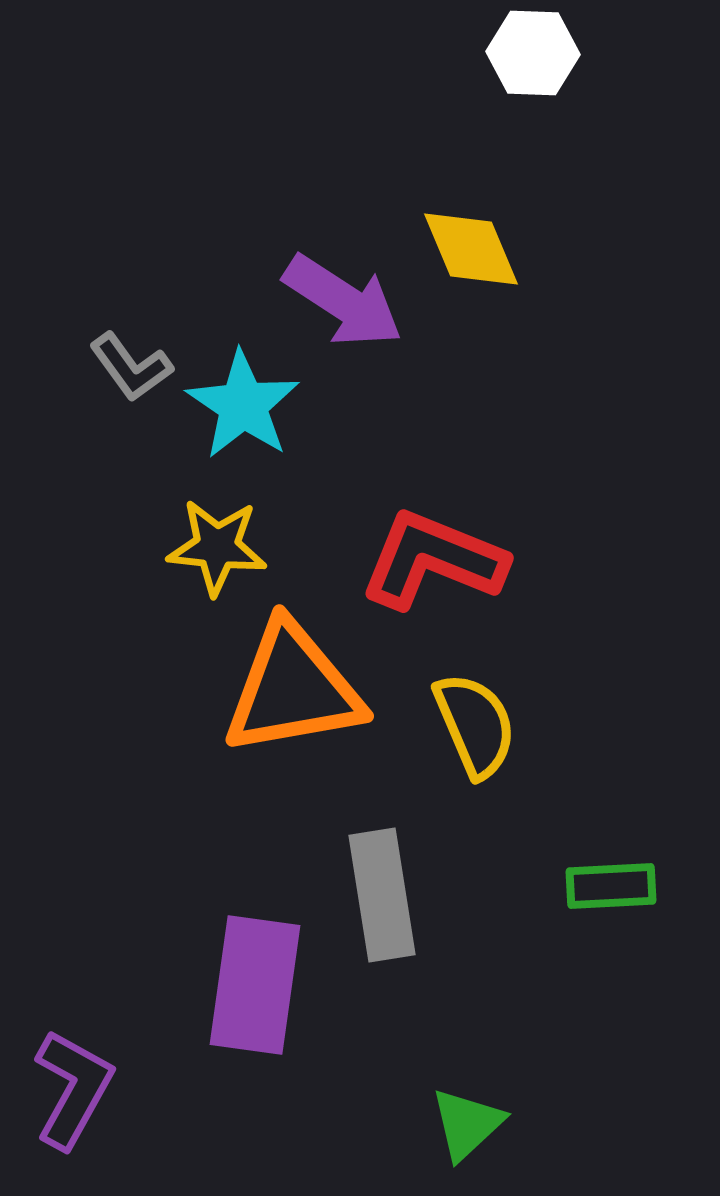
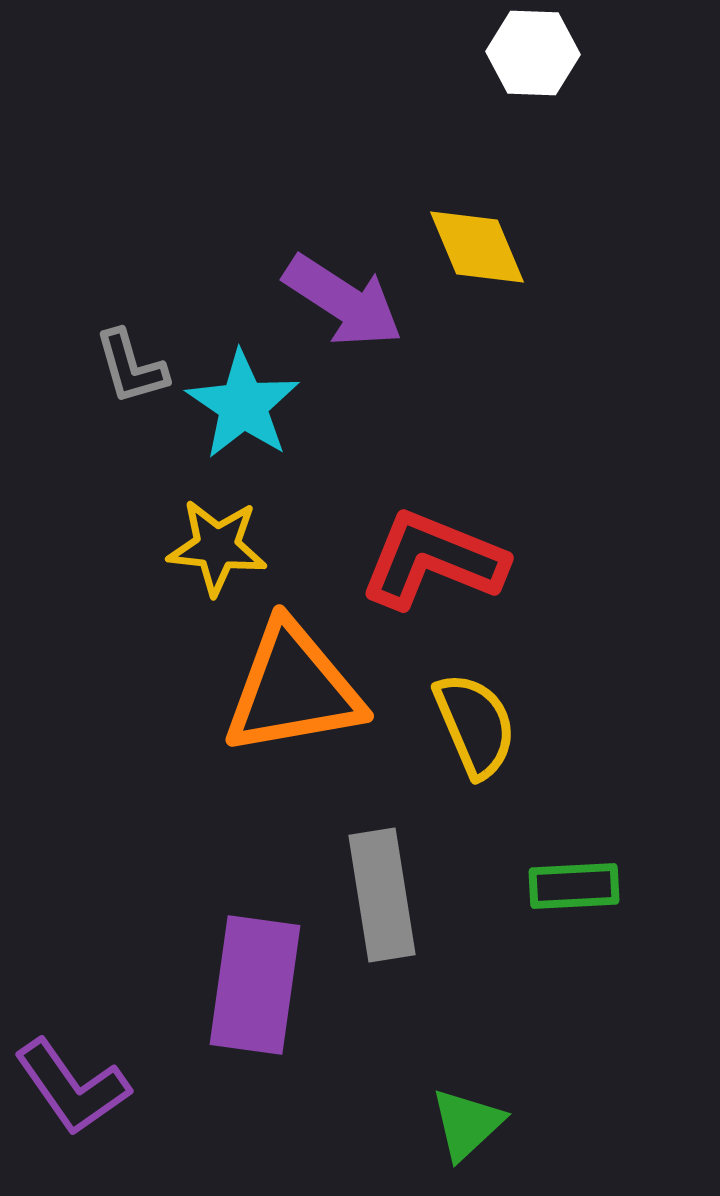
yellow diamond: moved 6 px right, 2 px up
gray L-shape: rotated 20 degrees clockwise
green rectangle: moved 37 px left
purple L-shape: moved 1 px left, 2 px up; rotated 116 degrees clockwise
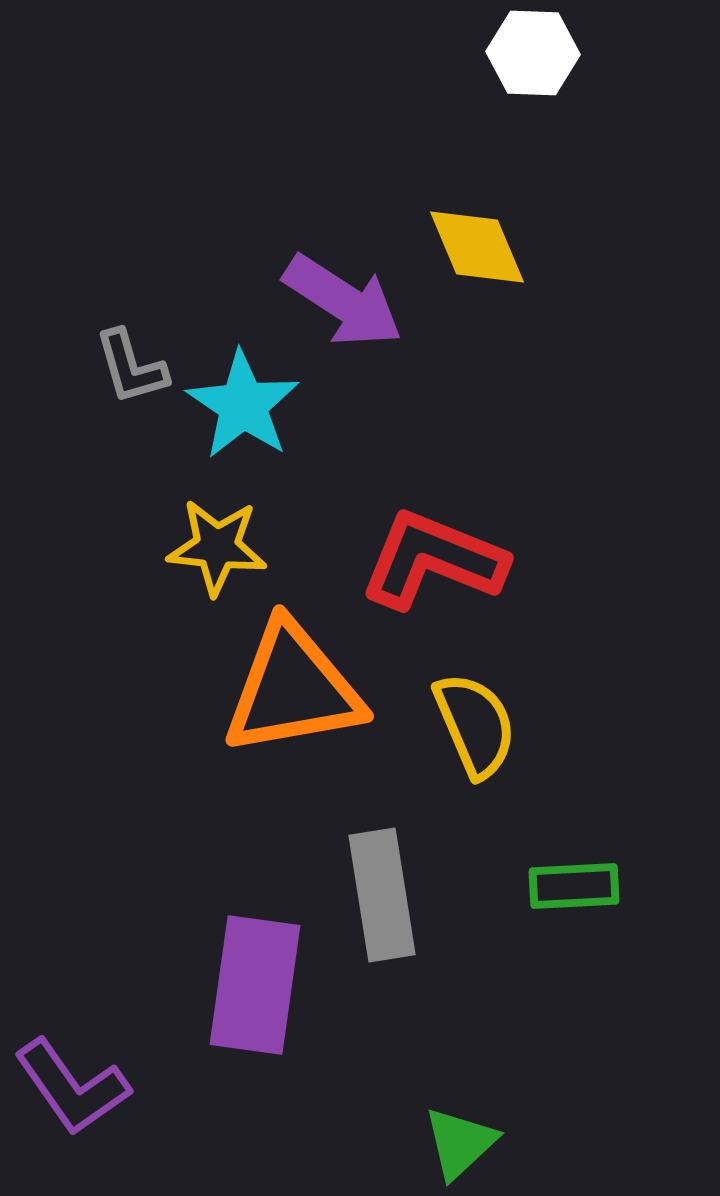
green triangle: moved 7 px left, 19 px down
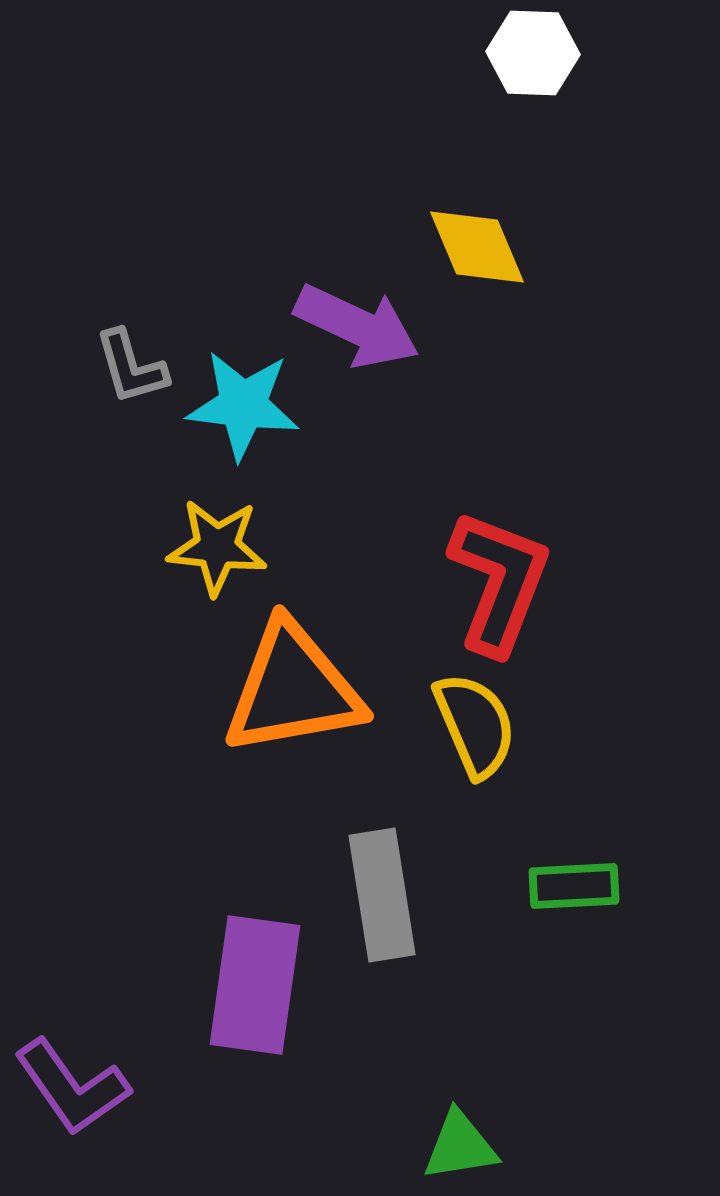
purple arrow: moved 14 px right, 25 px down; rotated 8 degrees counterclockwise
cyan star: rotated 27 degrees counterclockwise
red L-shape: moved 66 px right, 22 px down; rotated 89 degrees clockwise
green triangle: moved 3 px down; rotated 34 degrees clockwise
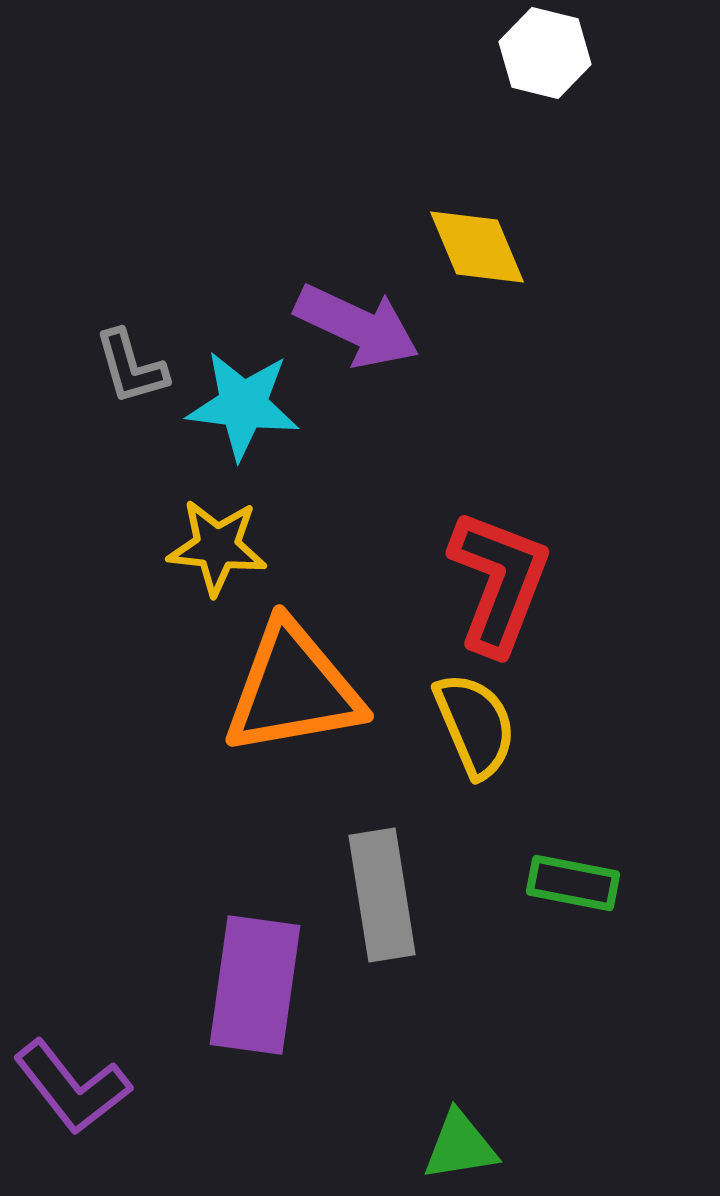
white hexagon: moved 12 px right; rotated 12 degrees clockwise
green rectangle: moved 1 px left, 3 px up; rotated 14 degrees clockwise
purple L-shape: rotated 3 degrees counterclockwise
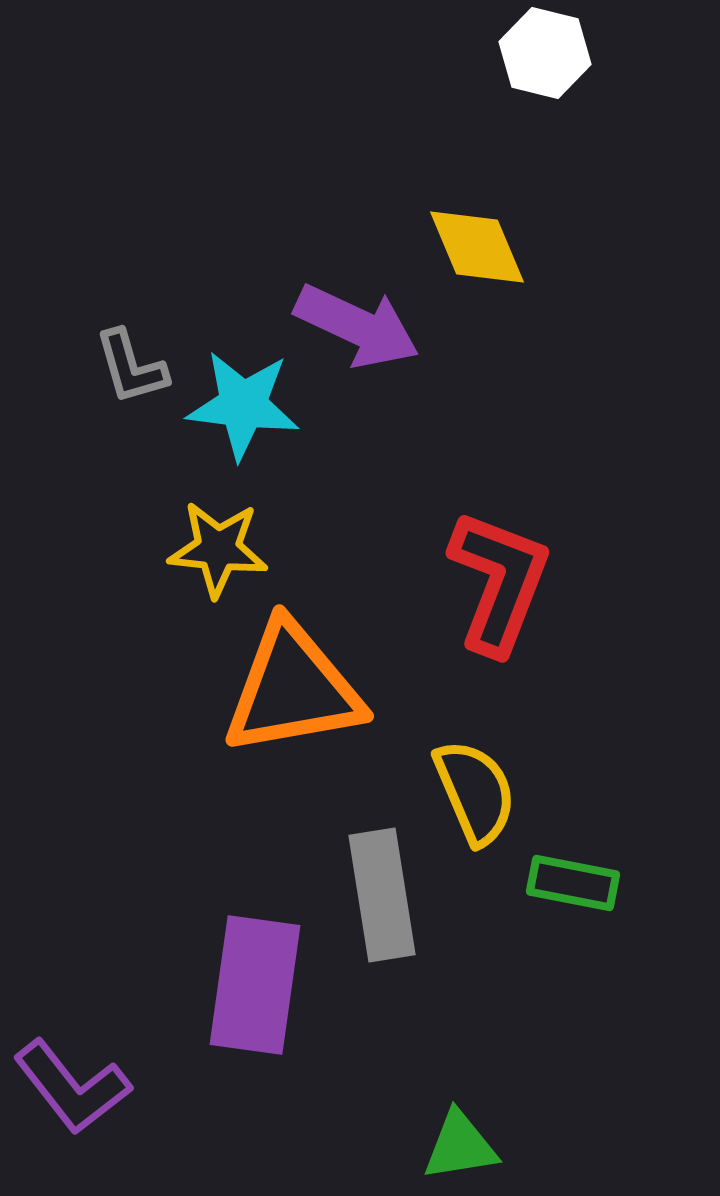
yellow star: moved 1 px right, 2 px down
yellow semicircle: moved 67 px down
